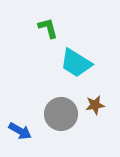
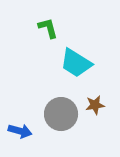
blue arrow: rotated 15 degrees counterclockwise
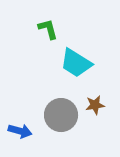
green L-shape: moved 1 px down
gray circle: moved 1 px down
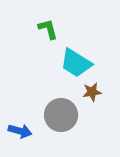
brown star: moved 3 px left, 13 px up
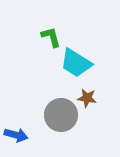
green L-shape: moved 3 px right, 8 px down
brown star: moved 5 px left, 6 px down; rotated 18 degrees clockwise
blue arrow: moved 4 px left, 4 px down
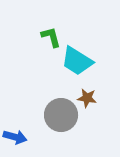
cyan trapezoid: moved 1 px right, 2 px up
blue arrow: moved 1 px left, 2 px down
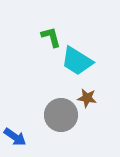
blue arrow: rotated 20 degrees clockwise
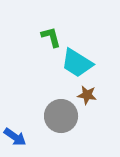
cyan trapezoid: moved 2 px down
brown star: moved 3 px up
gray circle: moved 1 px down
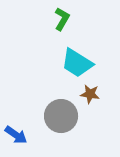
green L-shape: moved 11 px right, 18 px up; rotated 45 degrees clockwise
brown star: moved 3 px right, 1 px up
blue arrow: moved 1 px right, 2 px up
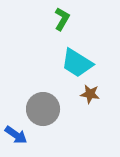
gray circle: moved 18 px left, 7 px up
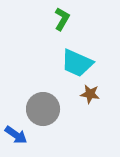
cyan trapezoid: rotated 8 degrees counterclockwise
